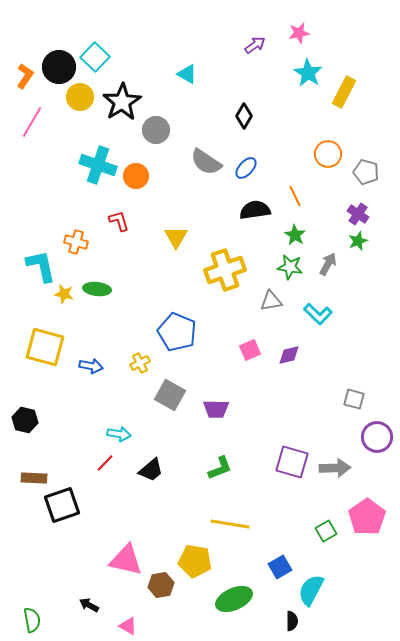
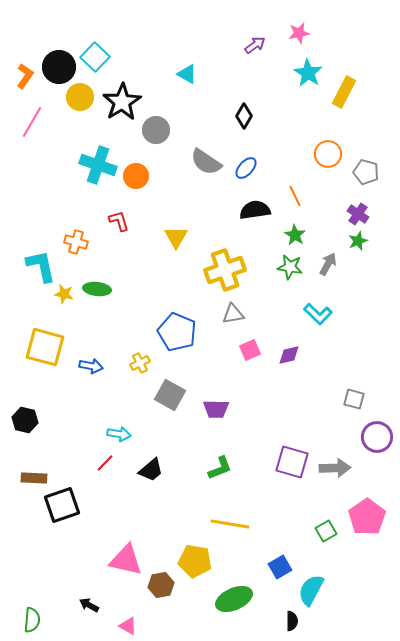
gray triangle at (271, 301): moved 38 px left, 13 px down
green semicircle at (32, 620): rotated 15 degrees clockwise
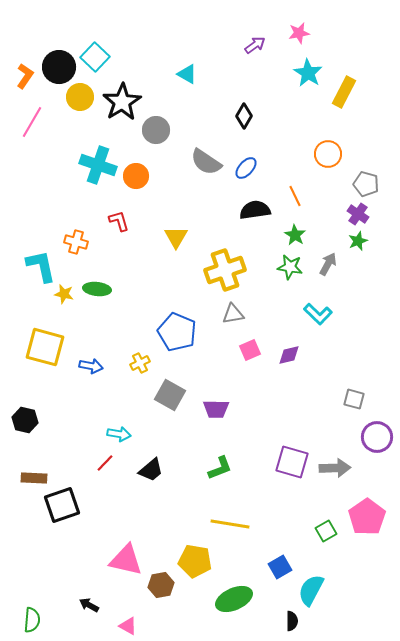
gray pentagon at (366, 172): moved 12 px down
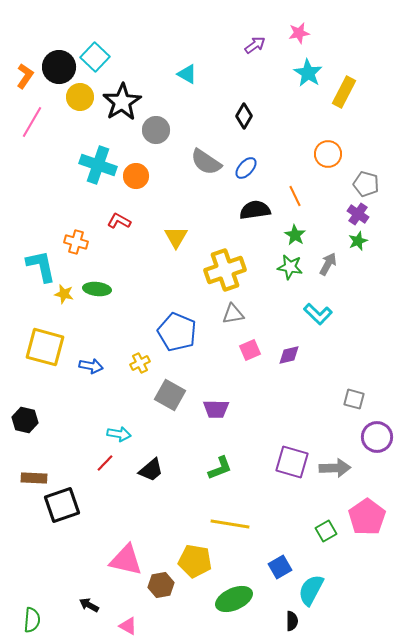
red L-shape at (119, 221): rotated 45 degrees counterclockwise
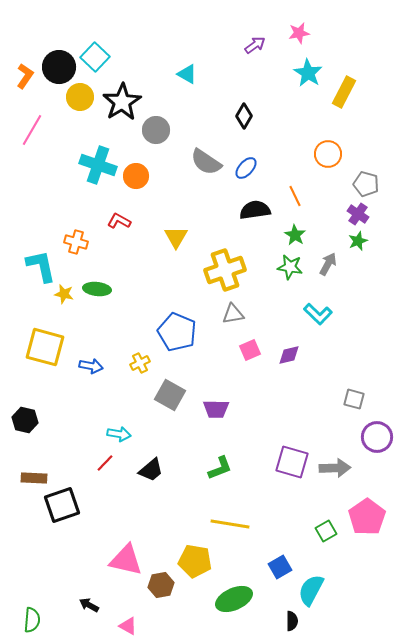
pink line at (32, 122): moved 8 px down
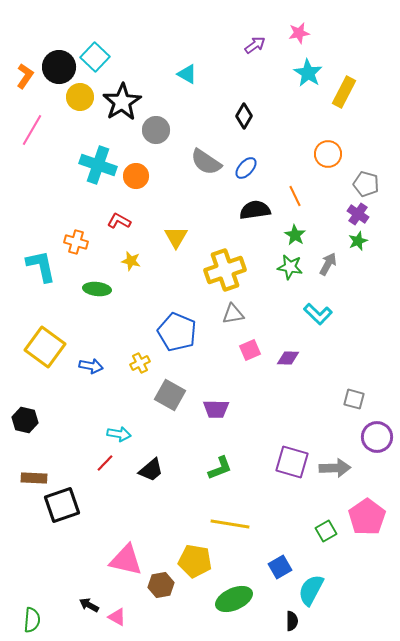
yellow star at (64, 294): moved 67 px right, 33 px up
yellow square at (45, 347): rotated 21 degrees clockwise
purple diamond at (289, 355): moved 1 px left, 3 px down; rotated 15 degrees clockwise
pink triangle at (128, 626): moved 11 px left, 9 px up
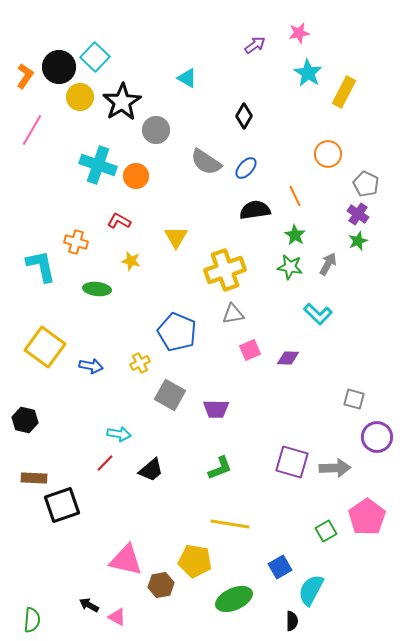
cyan triangle at (187, 74): moved 4 px down
gray pentagon at (366, 184): rotated 10 degrees clockwise
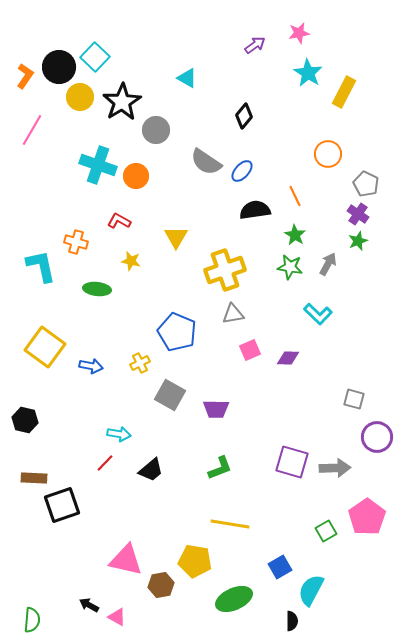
black diamond at (244, 116): rotated 10 degrees clockwise
blue ellipse at (246, 168): moved 4 px left, 3 px down
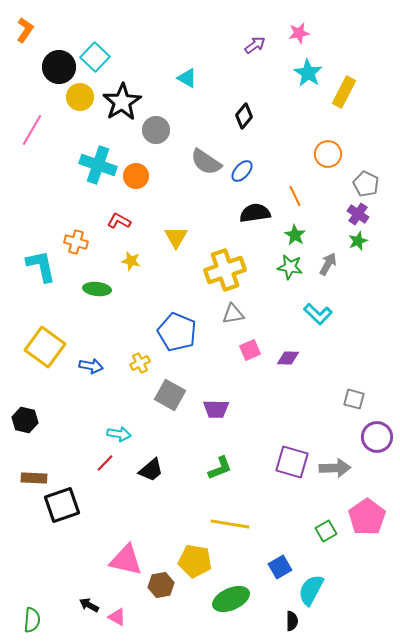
orange L-shape at (25, 76): moved 46 px up
black semicircle at (255, 210): moved 3 px down
green ellipse at (234, 599): moved 3 px left
